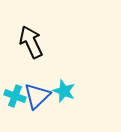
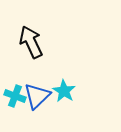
cyan star: rotated 10 degrees clockwise
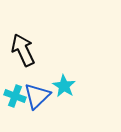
black arrow: moved 8 px left, 8 px down
cyan star: moved 5 px up
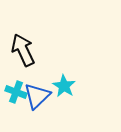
cyan cross: moved 1 px right, 4 px up
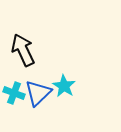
cyan cross: moved 2 px left, 1 px down
blue triangle: moved 1 px right, 3 px up
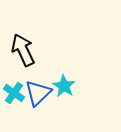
cyan cross: rotated 15 degrees clockwise
